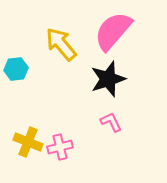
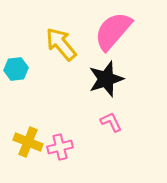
black star: moved 2 px left
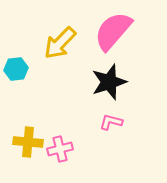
yellow arrow: moved 1 px left, 1 px up; rotated 96 degrees counterclockwise
black star: moved 3 px right, 3 px down
pink L-shape: rotated 50 degrees counterclockwise
yellow cross: rotated 16 degrees counterclockwise
pink cross: moved 2 px down
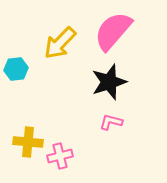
pink cross: moved 7 px down
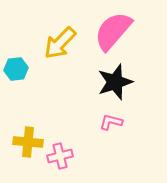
black star: moved 6 px right
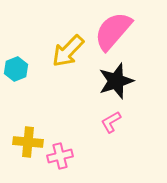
yellow arrow: moved 8 px right, 8 px down
cyan hexagon: rotated 15 degrees counterclockwise
black star: moved 1 px right, 1 px up
pink L-shape: rotated 45 degrees counterclockwise
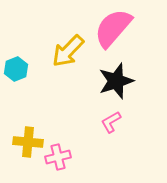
pink semicircle: moved 3 px up
pink cross: moved 2 px left, 1 px down
